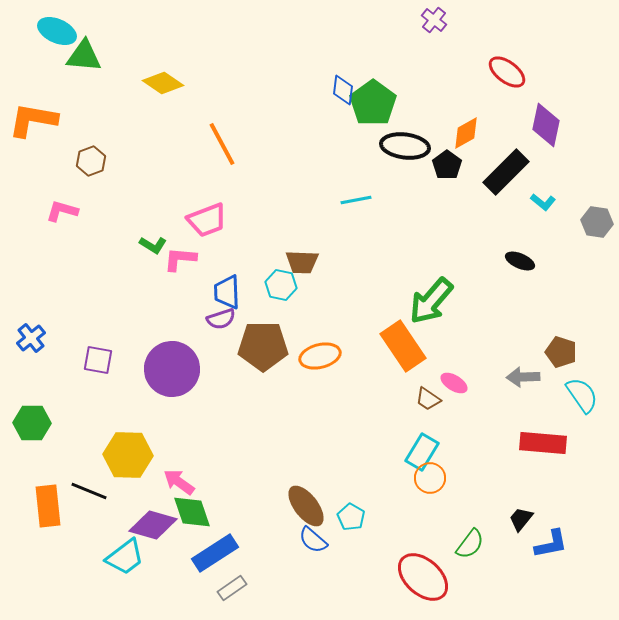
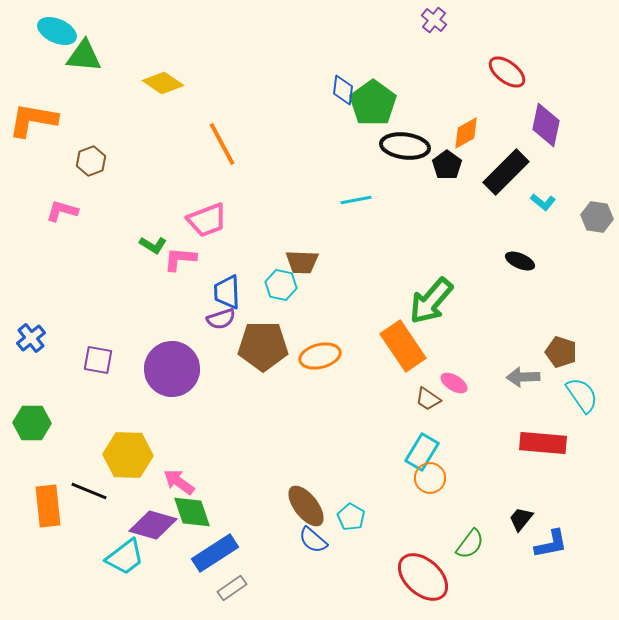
gray hexagon at (597, 222): moved 5 px up
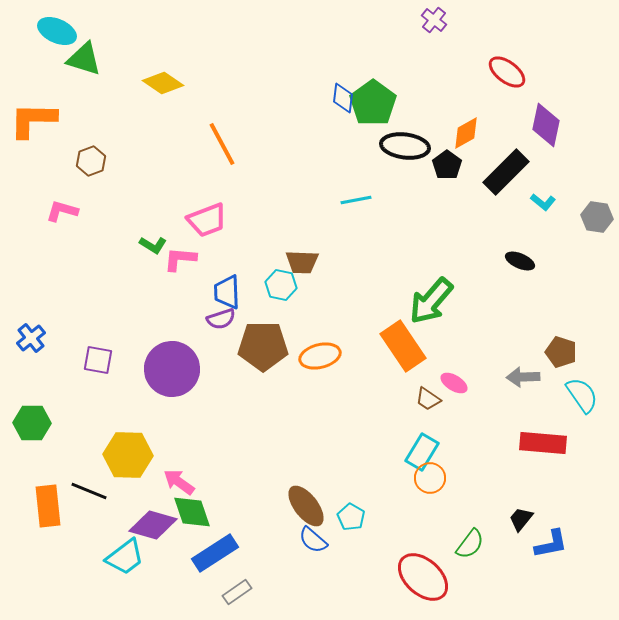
green triangle at (84, 56): moved 3 px down; rotated 12 degrees clockwise
blue diamond at (343, 90): moved 8 px down
orange L-shape at (33, 120): rotated 9 degrees counterclockwise
gray rectangle at (232, 588): moved 5 px right, 4 px down
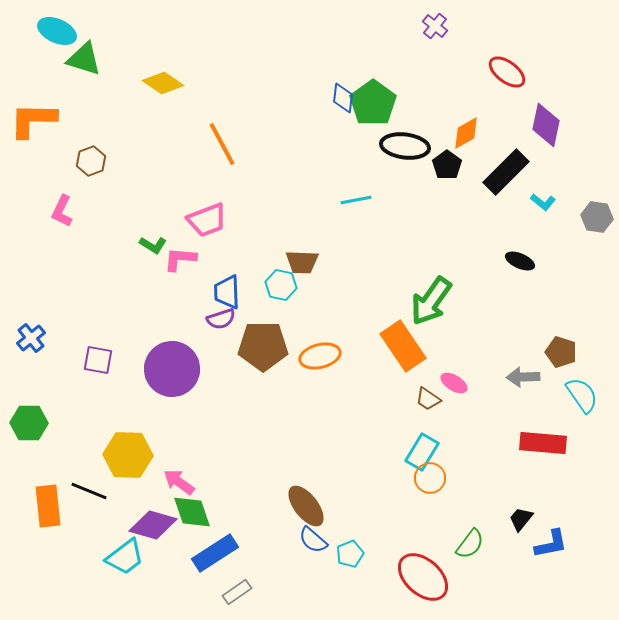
purple cross at (434, 20): moved 1 px right, 6 px down
pink L-shape at (62, 211): rotated 80 degrees counterclockwise
green arrow at (431, 301): rotated 6 degrees counterclockwise
green hexagon at (32, 423): moved 3 px left
cyan pentagon at (351, 517): moved 1 px left, 37 px down; rotated 20 degrees clockwise
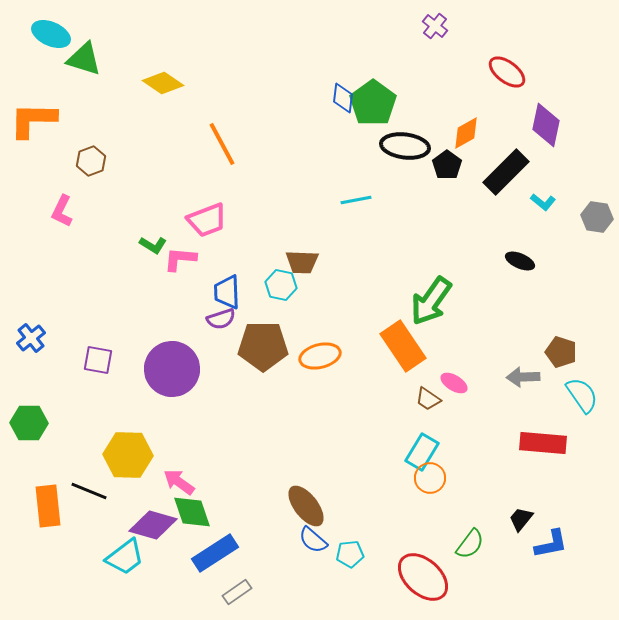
cyan ellipse at (57, 31): moved 6 px left, 3 px down
cyan pentagon at (350, 554): rotated 16 degrees clockwise
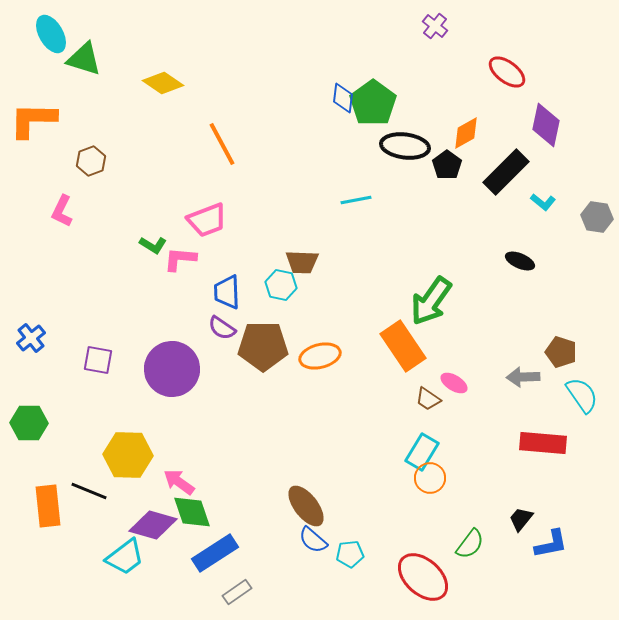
cyan ellipse at (51, 34): rotated 36 degrees clockwise
purple semicircle at (221, 319): moved 1 px right, 9 px down; rotated 52 degrees clockwise
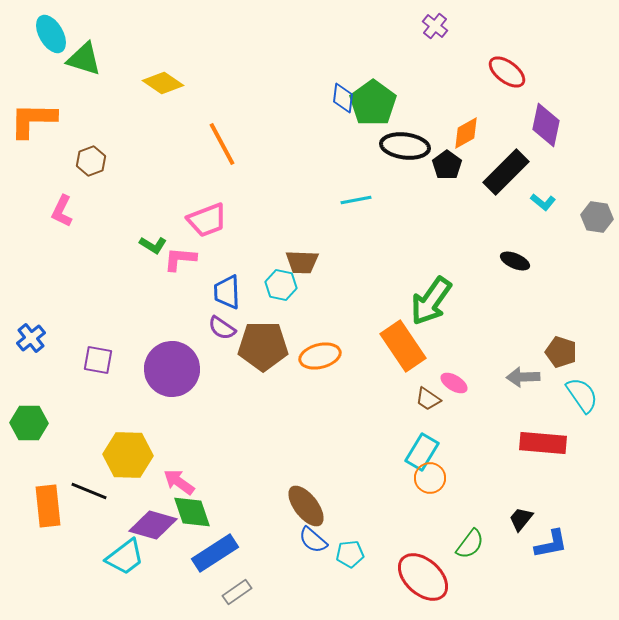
black ellipse at (520, 261): moved 5 px left
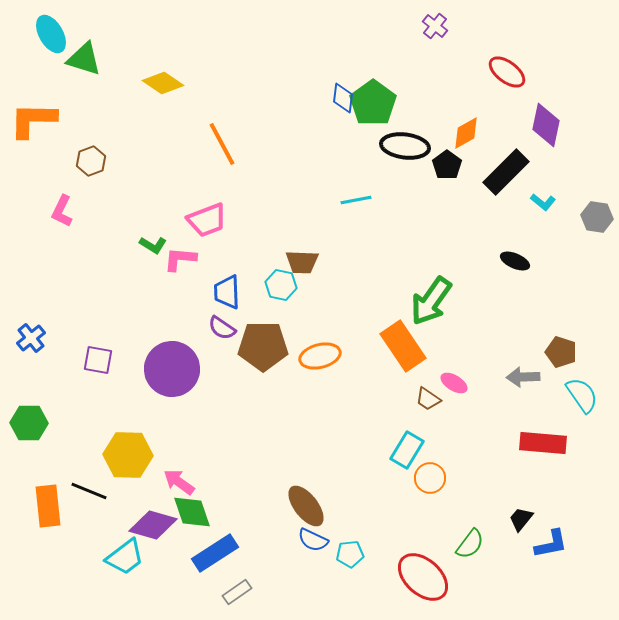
cyan rectangle at (422, 452): moved 15 px left, 2 px up
blue semicircle at (313, 540): rotated 16 degrees counterclockwise
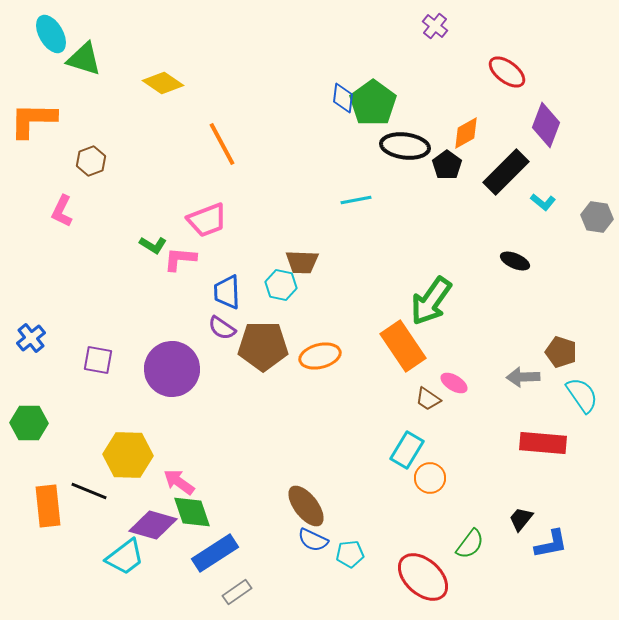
purple diamond at (546, 125): rotated 9 degrees clockwise
